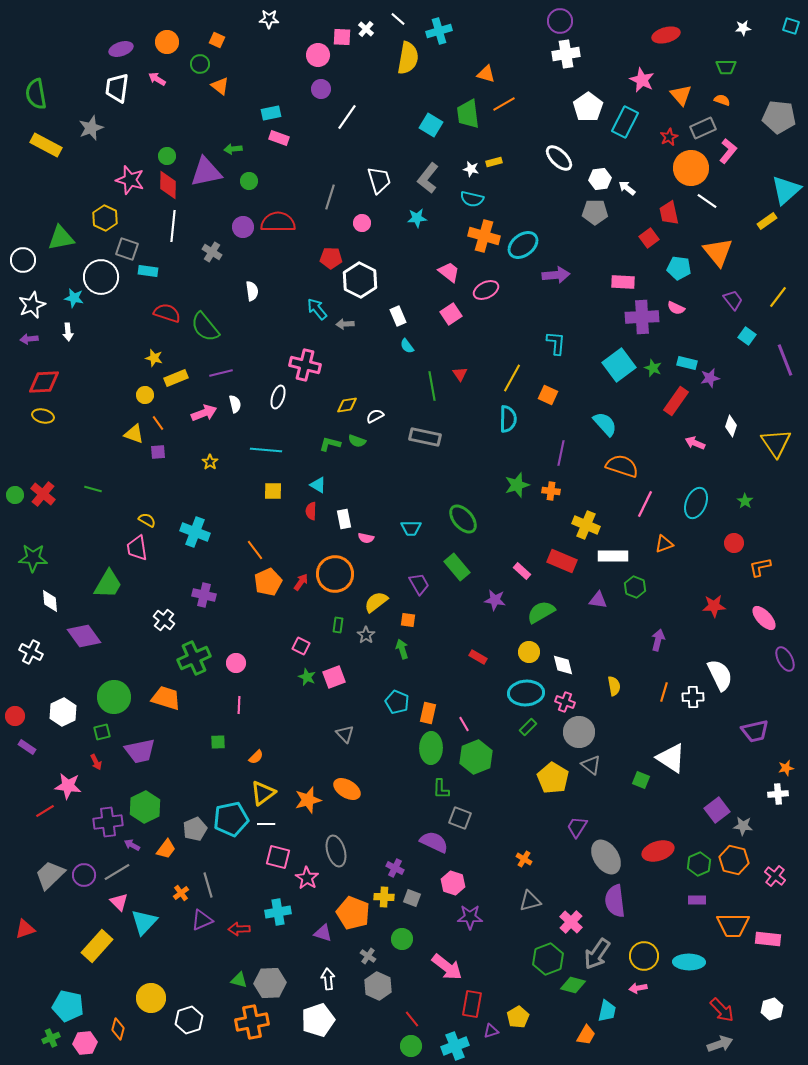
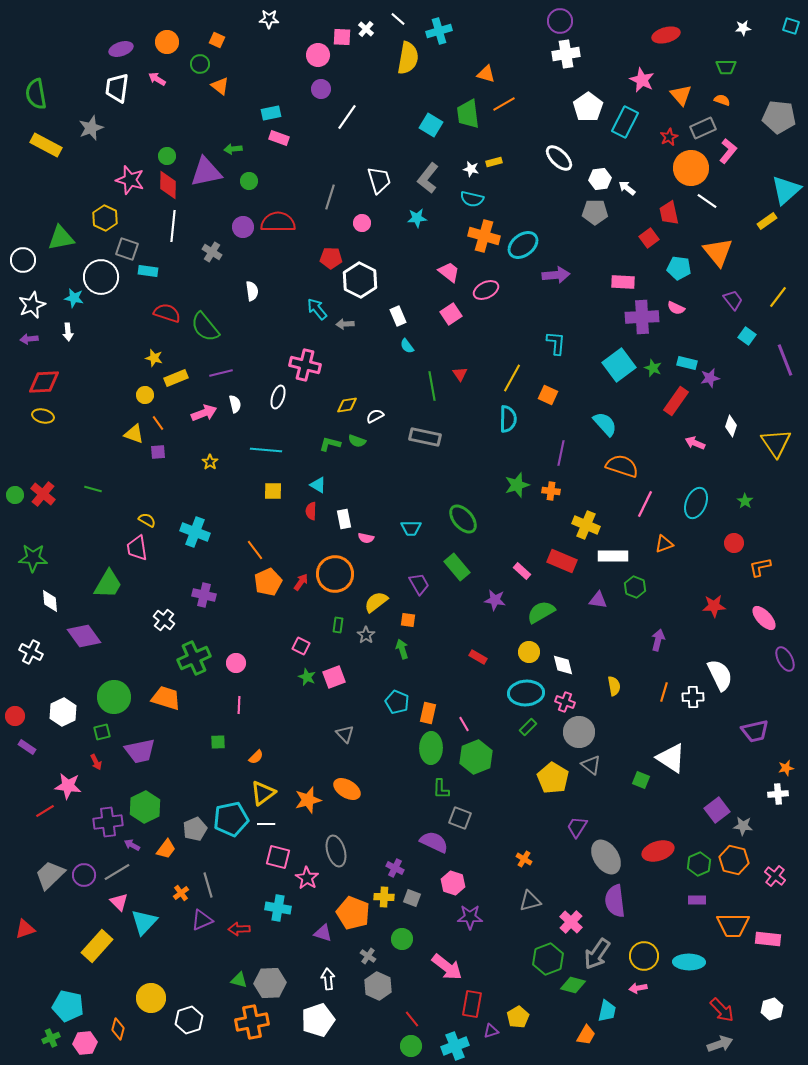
cyan cross at (278, 912): moved 4 px up; rotated 20 degrees clockwise
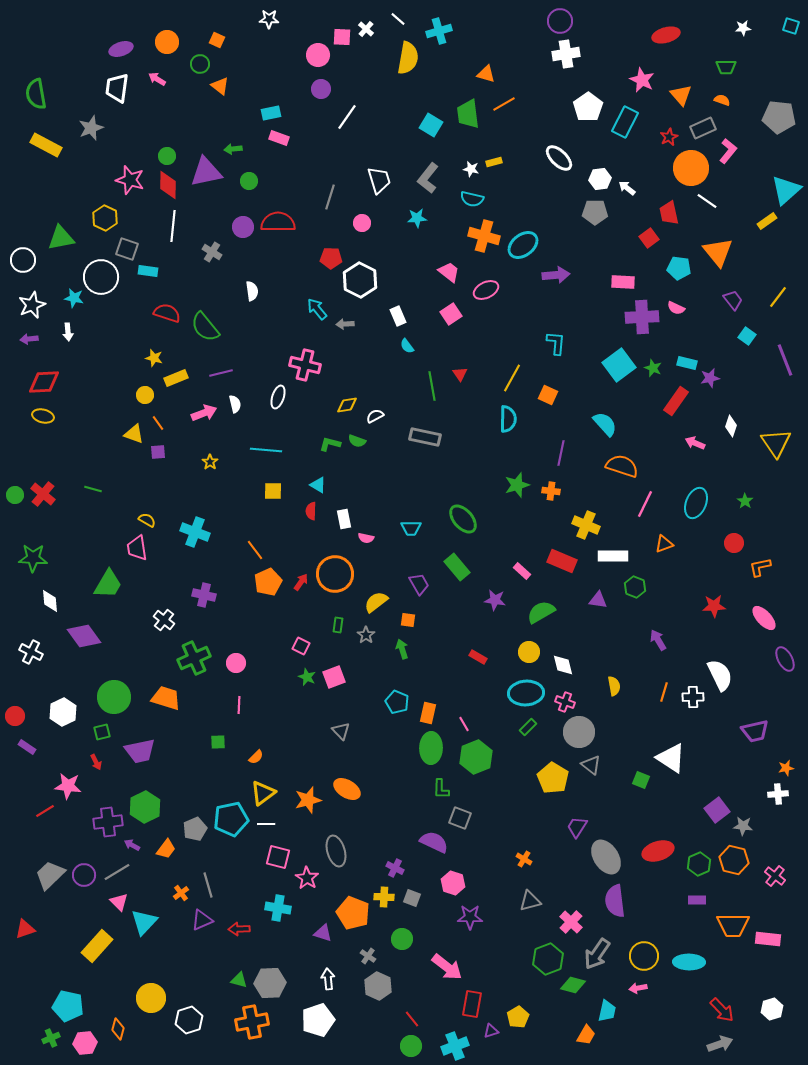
purple arrow at (658, 640): rotated 45 degrees counterclockwise
gray triangle at (345, 734): moved 4 px left, 3 px up
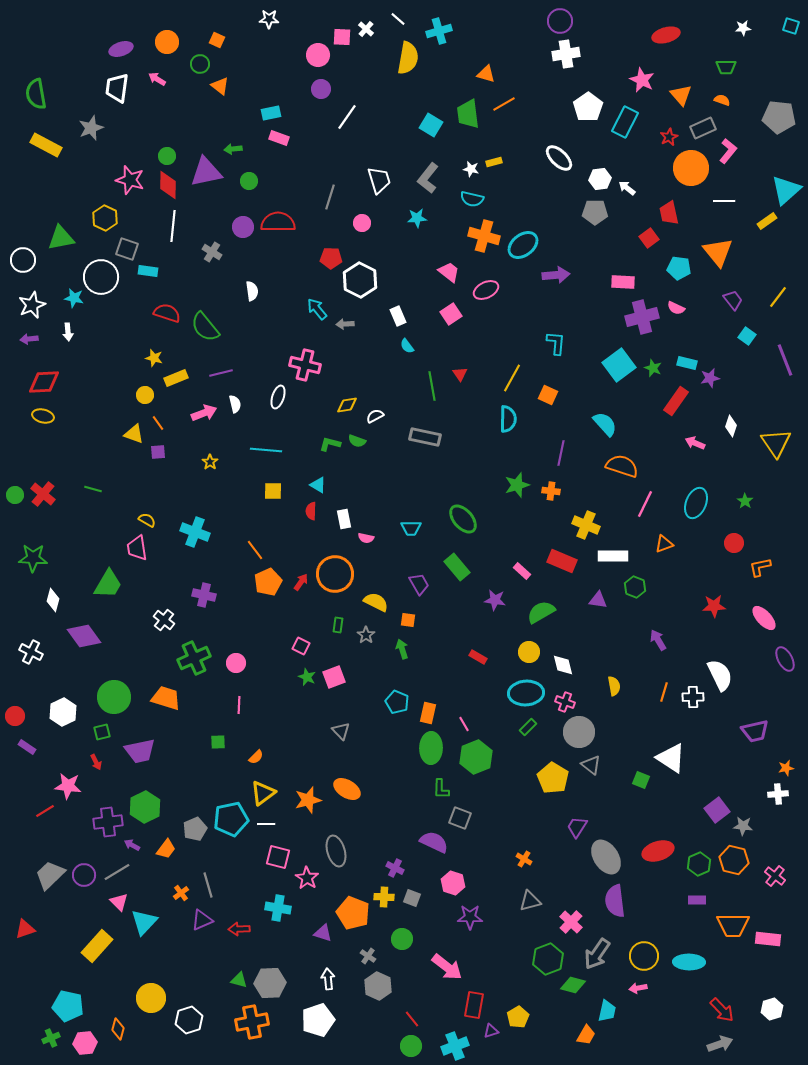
white line at (707, 201): moved 17 px right; rotated 35 degrees counterclockwise
purple cross at (642, 317): rotated 12 degrees counterclockwise
white diamond at (50, 601): moved 3 px right, 1 px up; rotated 20 degrees clockwise
yellow semicircle at (376, 602): rotated 65 degrees clockwise
red rectangle at (472, 1004): moved 2 px right, 1 px down
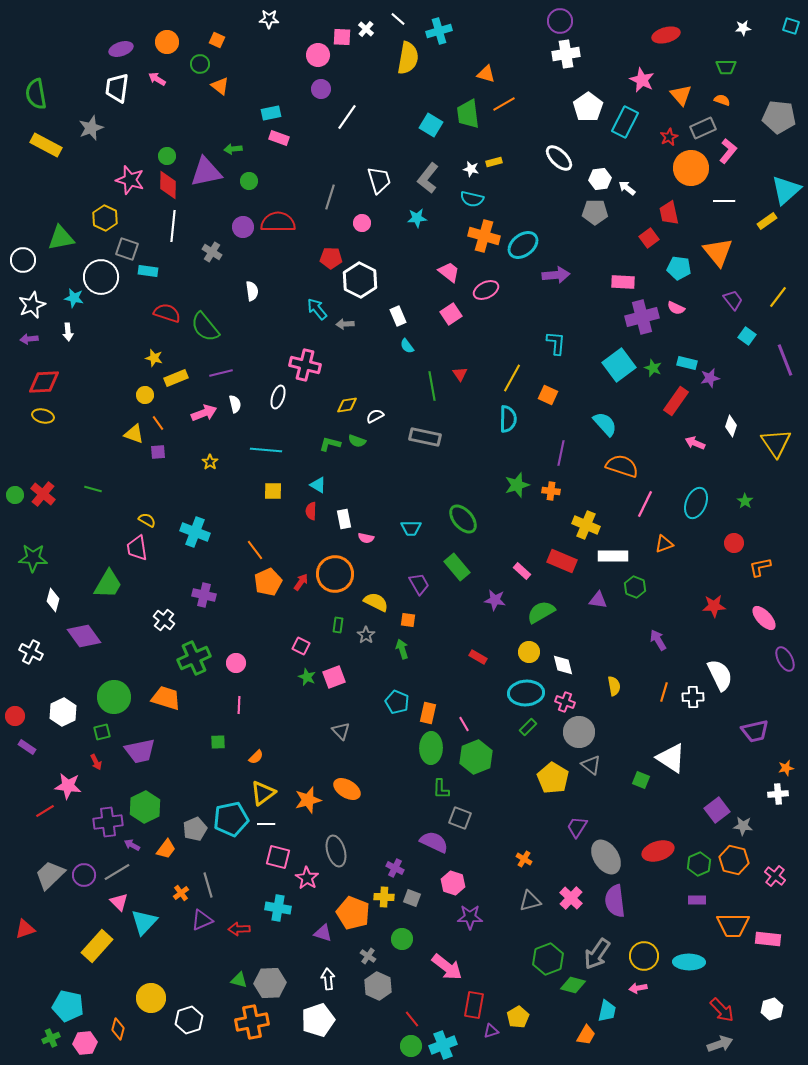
pink cross at (571, 922): moved 24 px up
cyan cross at (455, 1046): moved 12 px left, 1 px up
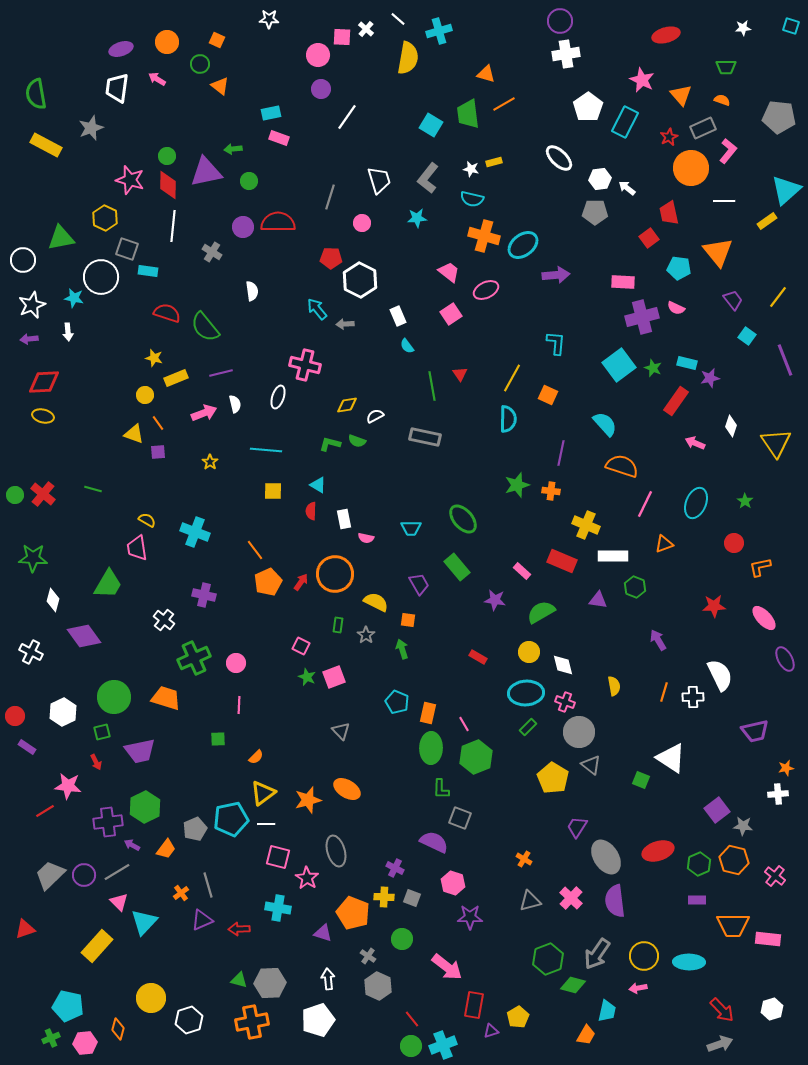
green square at (218, 742): moved 3 px up
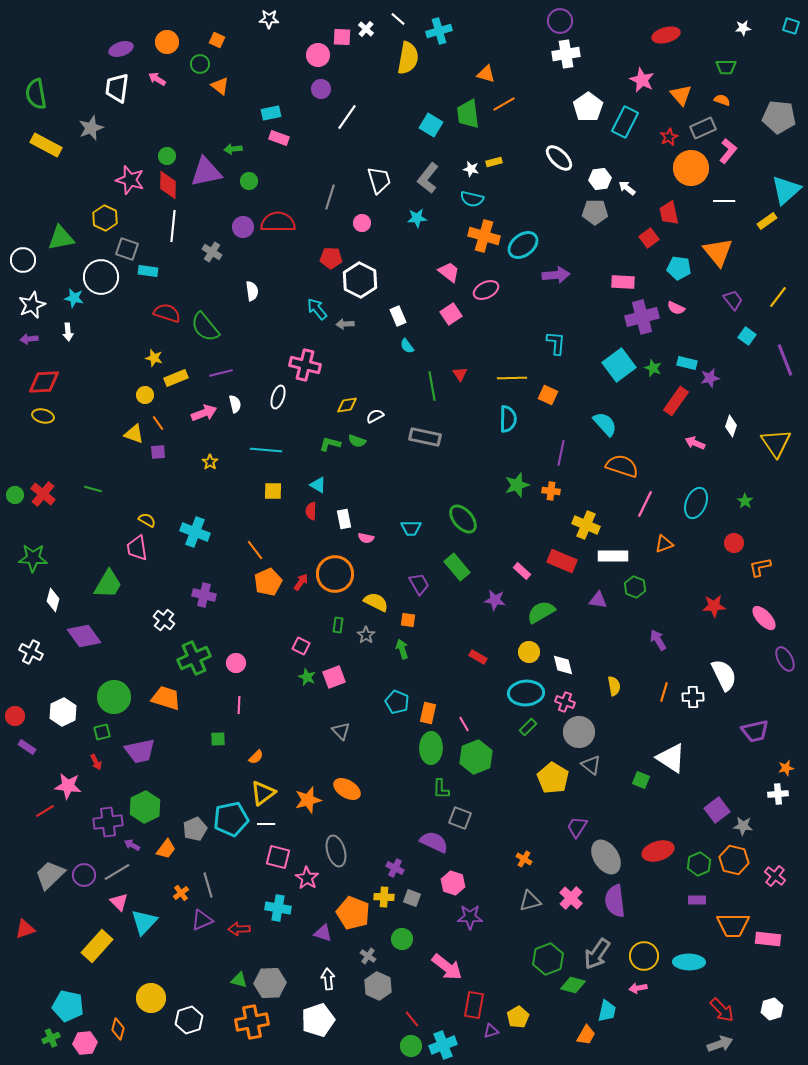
yellow line at (512, 378): rotated 60 degrees clockwise
white semicircle at (720, 675): moved 4 px right
